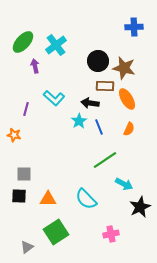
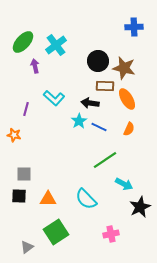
blue line: rotated 42 degrees counterclockwise
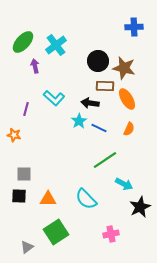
blue line: moved 1 px down
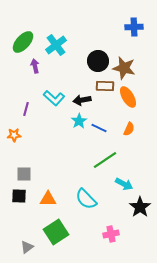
orange ellipse: moved 1 px right, 2 px up
black arrow: moved 8 px left, 3 px up; rotated 18 degrees counterclockwise
orange star: rotated 16 degrees counterclockwise
black star: rotated 10 degrees counterclockwise
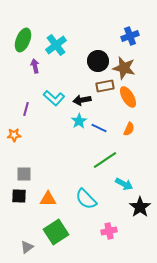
blue cross: moved 4 px left, 9 px down; rotated 18 degrees counterclockwise
green ellipse: moved 2 px up; rotated 20 degrees counterclockwise
brown rectangle: rotated 12 degrees counterclockwise
pink cross: moved 2 px left, 3 px up
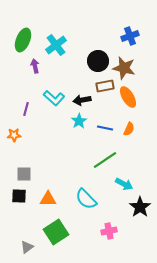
blue line: moved 6 px right; rotated 14 degrees counterclockwise
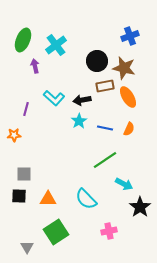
black circle: moved 1 px left
gray triangle: rotated 24 degrees counterclockwise
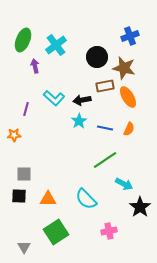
black circle: moved 4 px up
gray triangle: moved 3 px left
